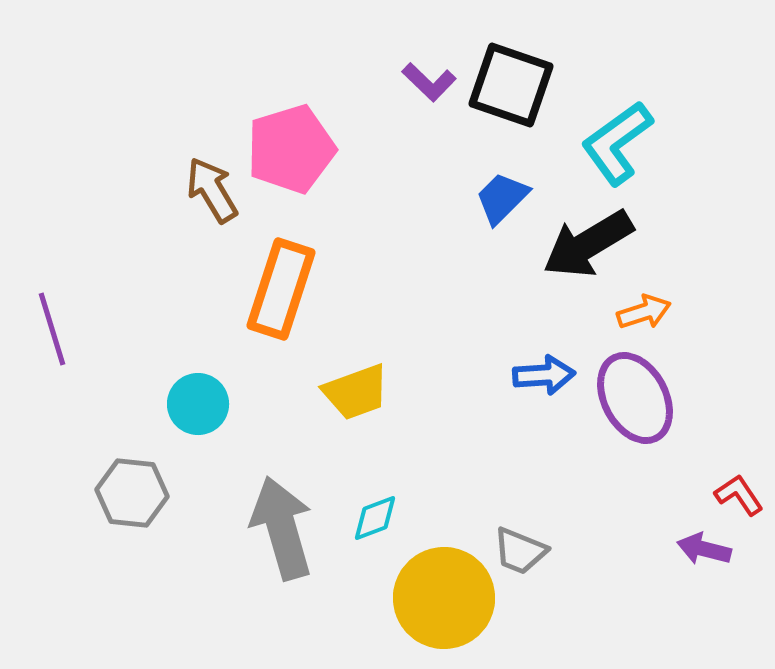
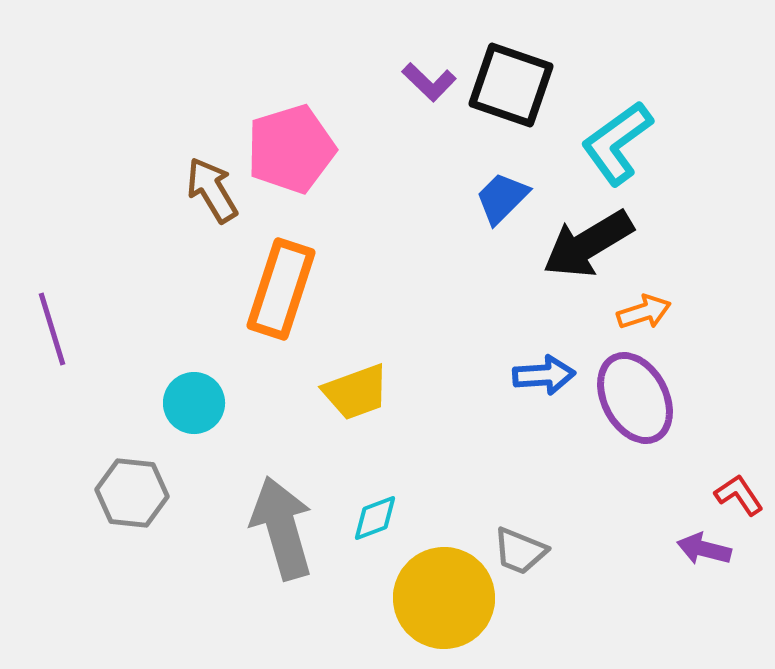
cyan circle: moved 4 px left, 1 px up
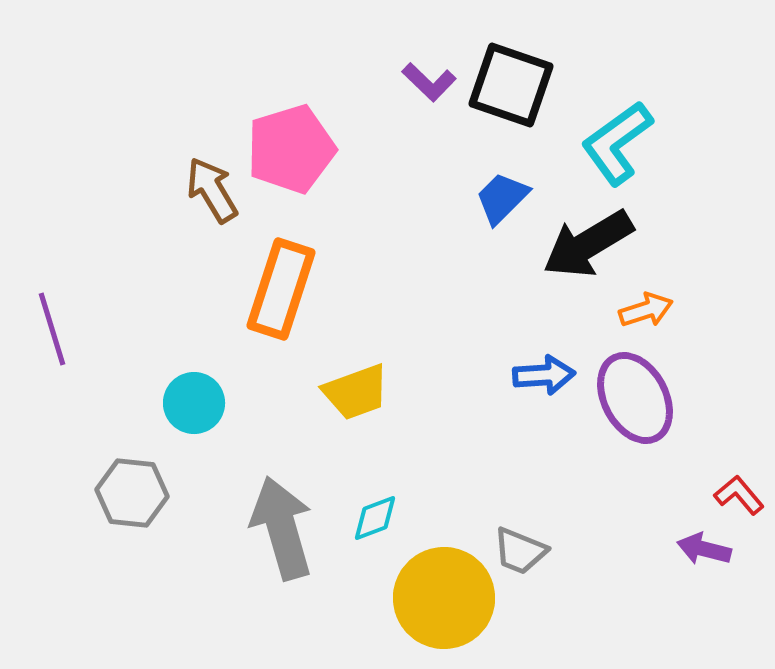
orange arrow: moved 2 px right, 2 px up
red L-shape: rotated 6 degrees counterclockwise
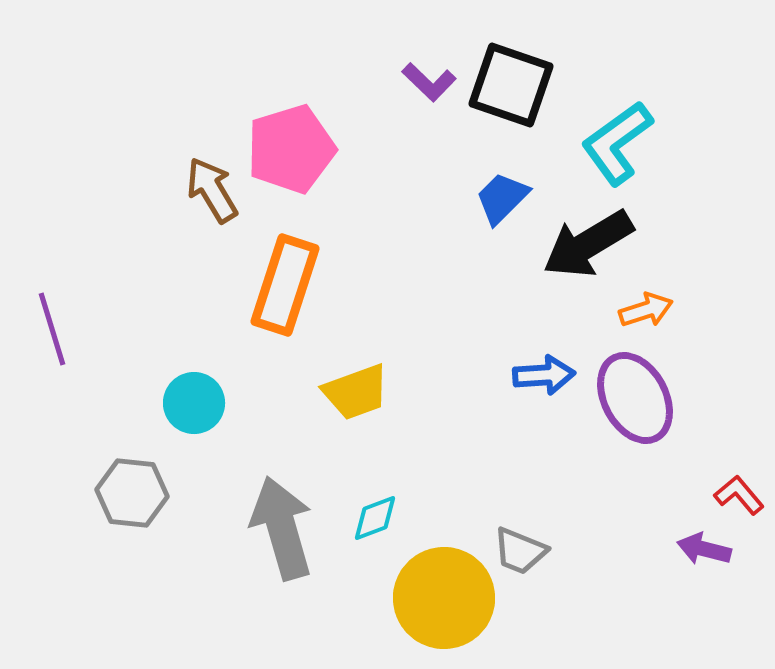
orange rectangle: moved 4 px right, 4 px up
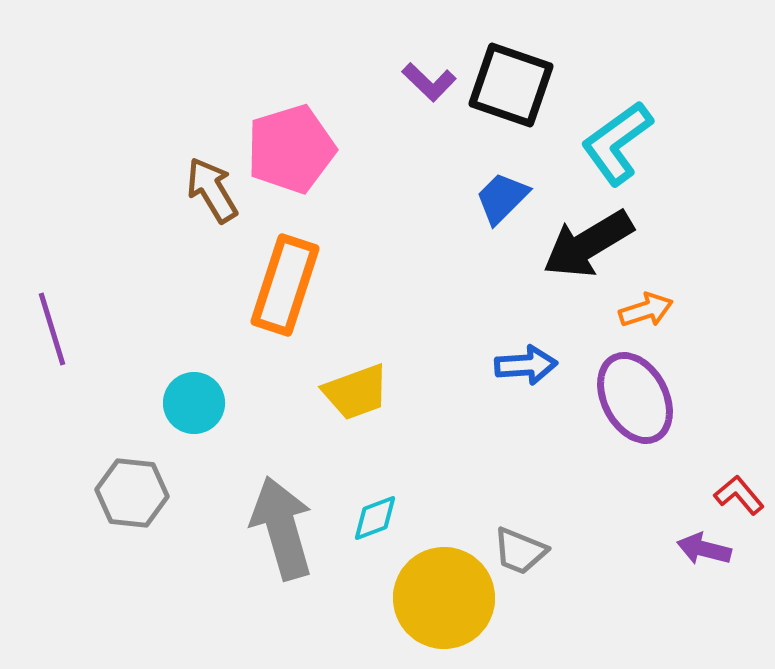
blue arrow: moved 18 px left, 10 px up
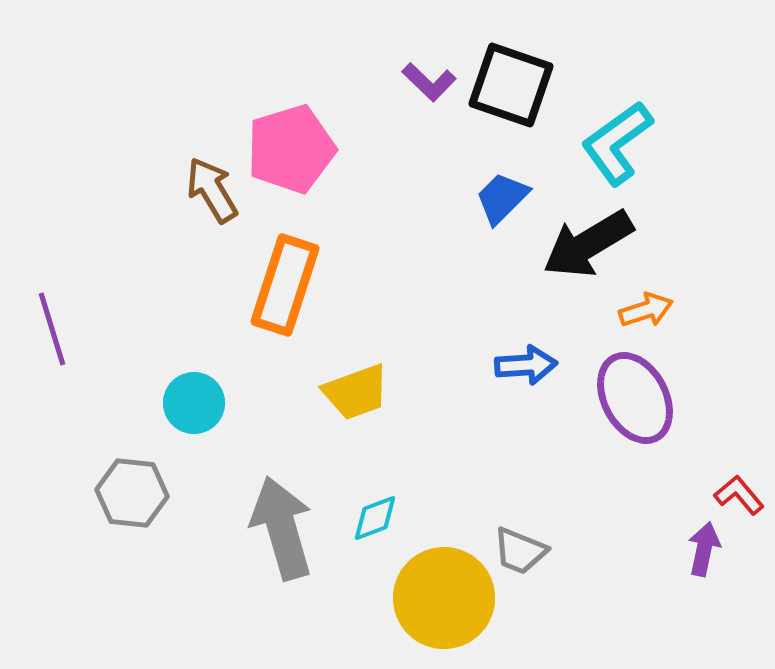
purple arrow: rotated 88 degrees clockwise
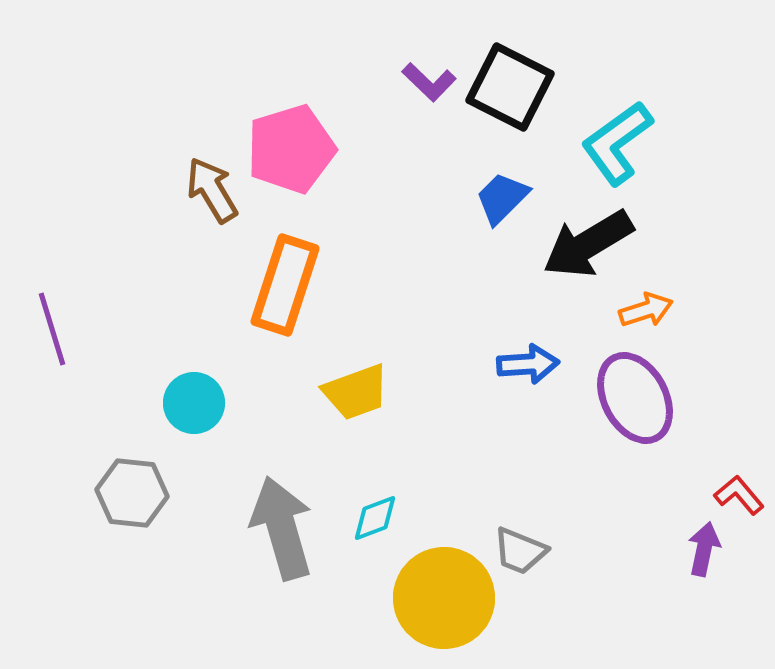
black square: moved 1 px left, 2 px down; rotated 8 degrees clockwise
blue arrow: moved 2 px right, 1 px up
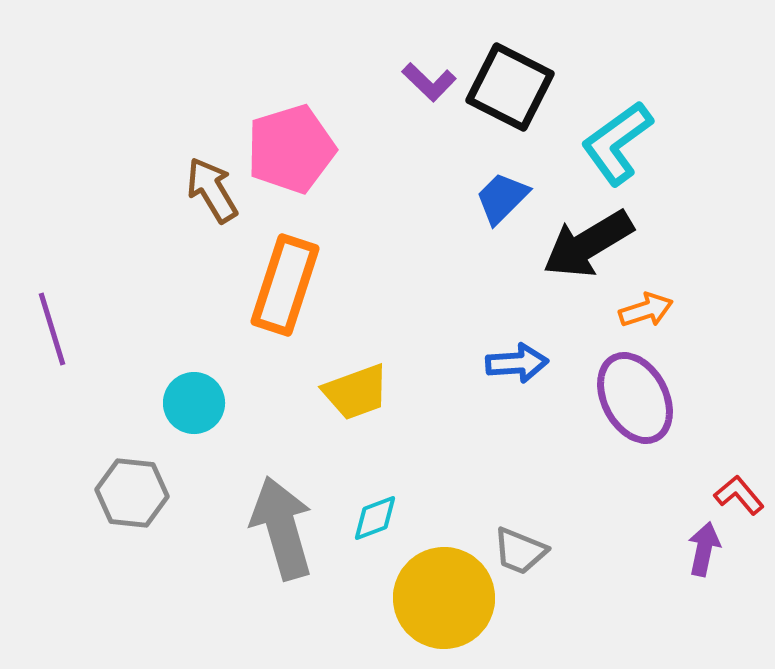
blue arrow: moved 11 px left, 1 px up
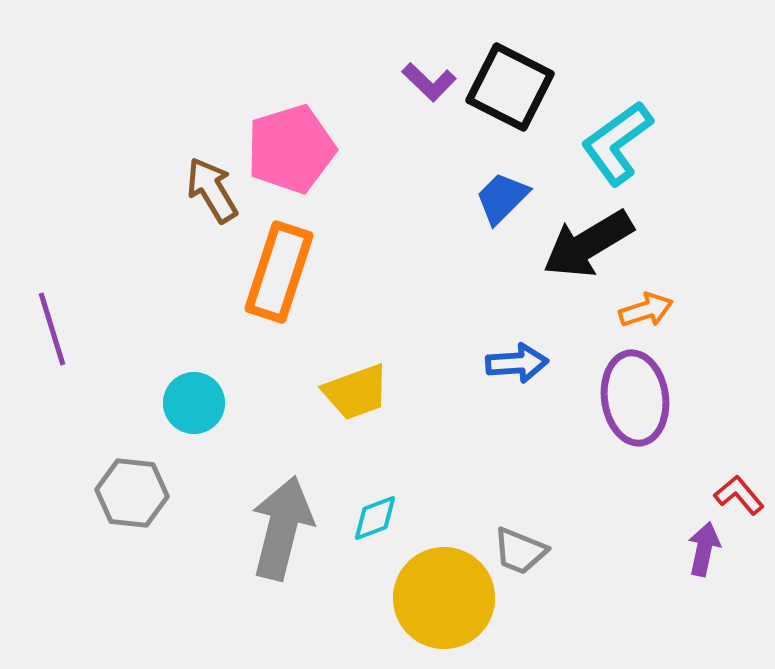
orange rectangle: moved 6 px left, 13 px up
purple ellipse: rotated 20 degrees clockwise
gray arrow: rotated 30 degrees clockwise
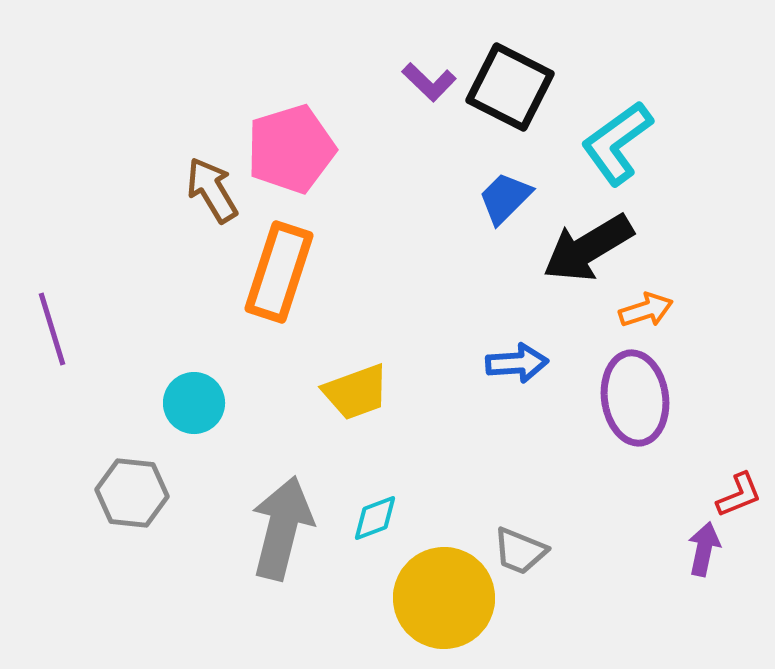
blue trapezoid: moved 3 px right
black arrow: moved 4 px down
red L-shape: rotated 108 degrees clockwise
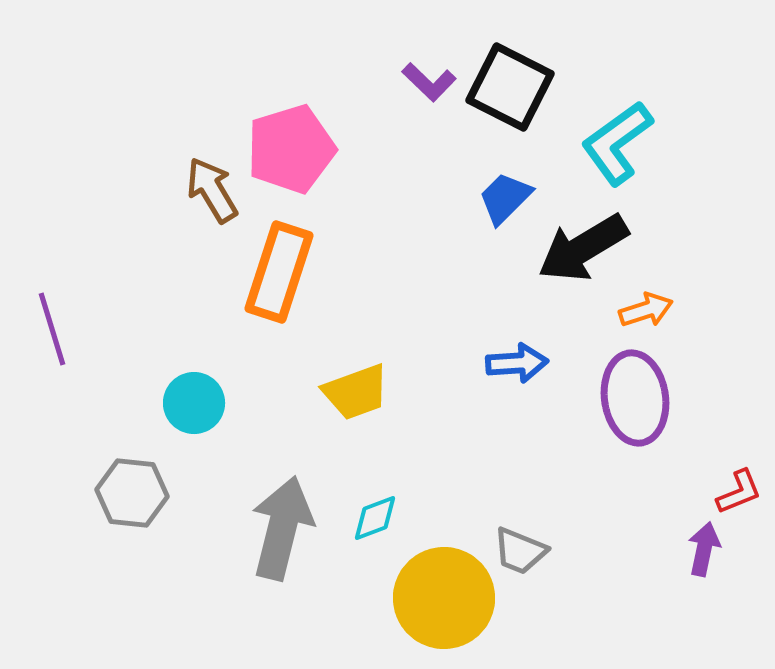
black arrow: moved 5 px left
red L-shape: moved 3 px up
